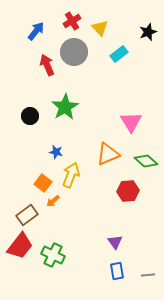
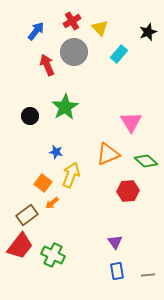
cyan rectangle: rotated 12 degrees counterclockwise
orange arrow: moved 1 px left, 2 px down
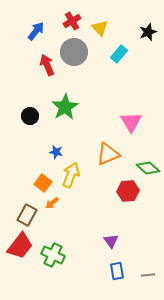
green diamond: moved 2 px right, 7 px down
brown rectangle: rotated 25 degrees counterclockwise
purple triangle: moved 4 px left, 1 px up
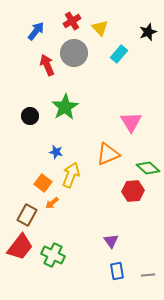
gray circle: moved 1 px down
red hexagon: moved 5 px right
red trapezoid: moved 1 px down
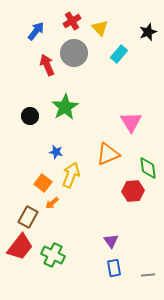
green diamond: rotated 40 degrees clockwise
brown rectangle: moved 1 px right, 2 px down
blue rectangle: moved 3 px left, 3 px up
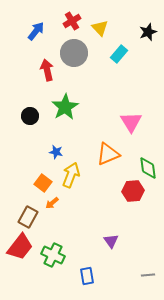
red arrow: moved 5 px down; rotated 10 degrees clockwise
blue rectangle: moved 27 px left, 8 px down
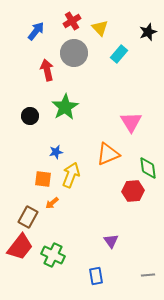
blue star: rotated 24 degrees counterclockwise
orange square: moved 4 px up; rotated 30 degrees counterclockwise
blue rectangle: moved 9 px right
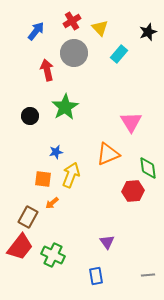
purple triangle: moved 4 px left, 1 px down
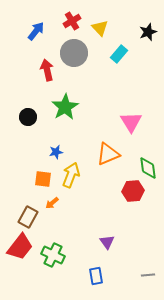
black circle: moved 2 px left, 1 px down
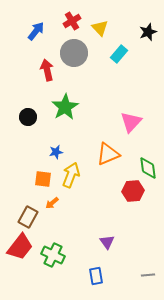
pink triangle: rotated 15 degrees clockwise
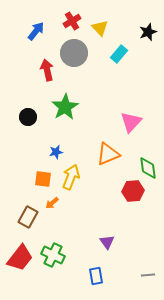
yellow arrow: moved 2 px down
red trapezoid: moved 11 px down
